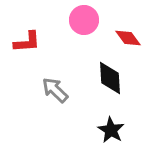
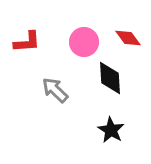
pink circle: moved 22 px down
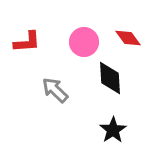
black star: moved 2 px right; rotated 8 degrees clockwise
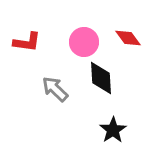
red L-shape: rotated 12 degrees clockwise
black diamond: moved 9 px left
gray arrow: moved 1 px up
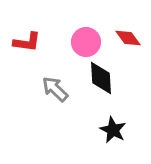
pink circle: moved 2 px right
black star: rotated 12 degrees counterclockwise
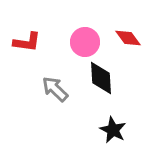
pink circle: moved 1 px left
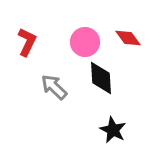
red L-shape: rotated 72 degrees counterclockwise
gray arrow: moved 1 px left, 2 px up
